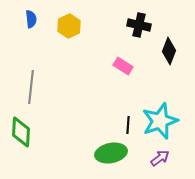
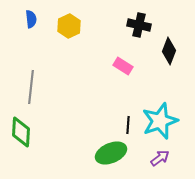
green ellipse: rotated 12 degrees counterclockwise
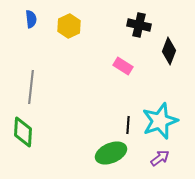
green diamond: moved 2 px right
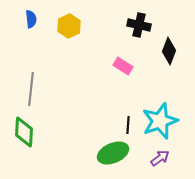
gray line: moved 2 px down
green diamond: moved 1 px right
green ellipse: moved 2 px right
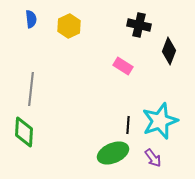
purple arrow: moved 7 px left; rotated 90 degrees clockwise
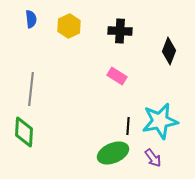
black cross: moved 19 px left, 6 px down; rotated 10 degrees counterclockwise
pink rectangle: moved 6 px left, 10 px down
cyan star: rotated 9 degrees clockwise
black line: moved 1 px down
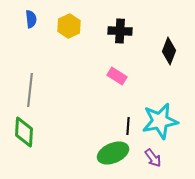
gray line: moved 1 px left, 1 px down
